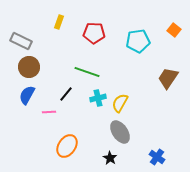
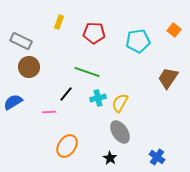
blue semicircle: moved 14 px left, 7 px down; rotated 30 degrees clockwise
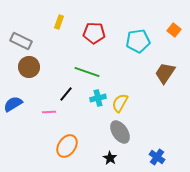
brown trapezoid: moved 3 px left, 5 px up
blue semicircle: moved 2 px down
